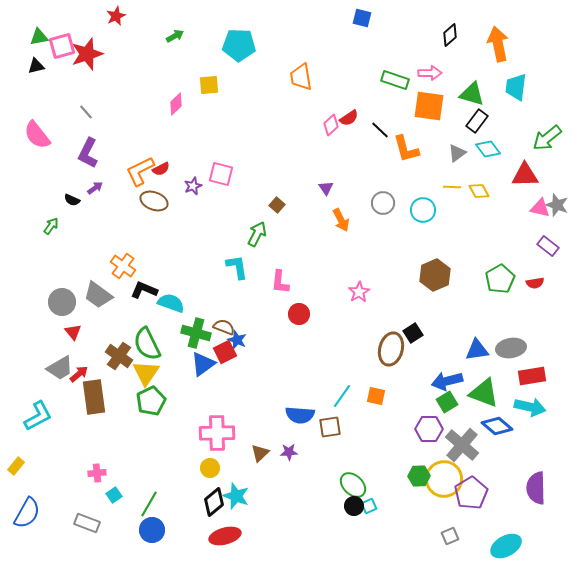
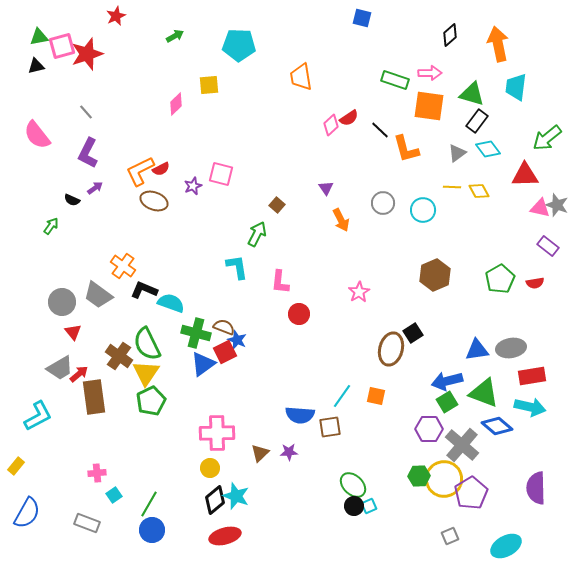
black diamond at (214, 502): moved 1 px right, 2 px up
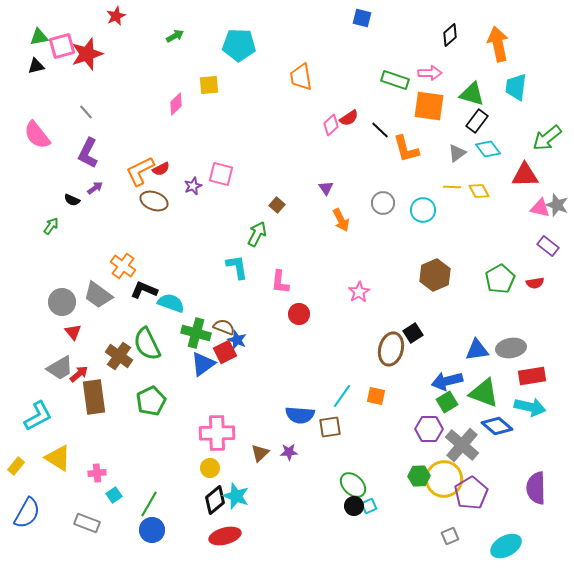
yellow triangle at (146, 373): moved 88 px left, 85 px down; rotated 32 degrees counterclockwise
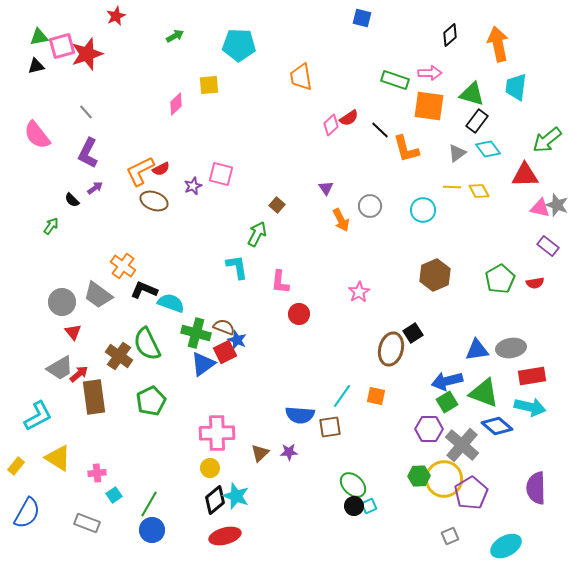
green arrow at (547, 138): moved 2 px down
black semicircle at (72, 200): rotated 21 degrees clockwise
gray circle at (383, 203): moved 13 px left, 3 px down
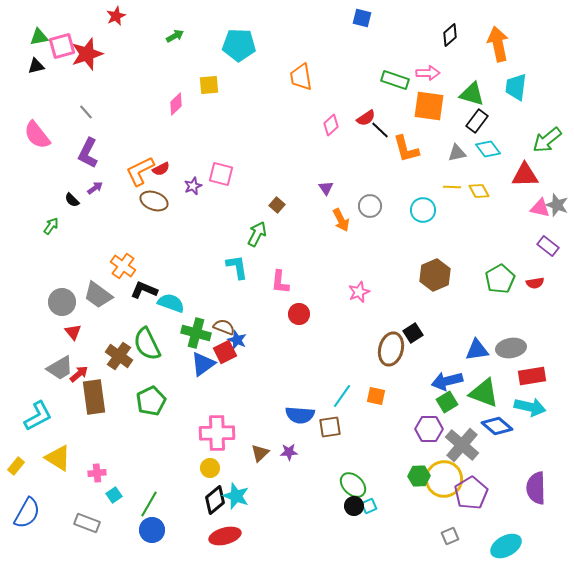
pink arrow at (430, 73): moved 2 px left
red semicircle at (349, 118): moved 17 px right
gray triangle at (457, 153): rotated 24 degrees clockwise
pink star at (359, 292): rotated 10 degrees clockwise
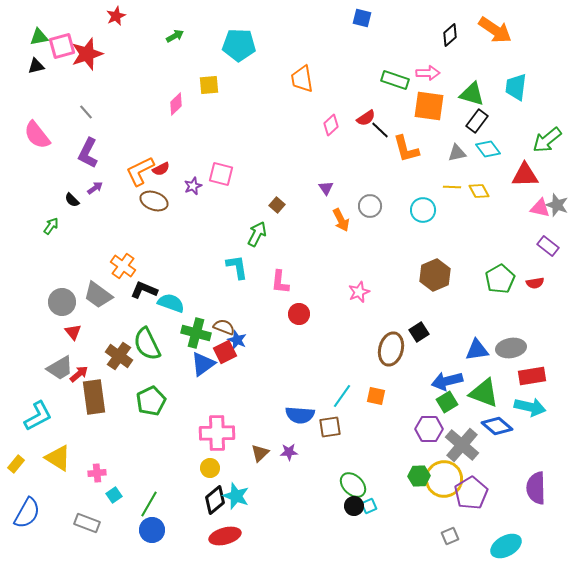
orange arrow at (498, 44): moved 3 px left, 14 px up; rotated 136 degrees clockwise
orange trapezoid at (301, 77): moved 1 px right, 2 px down
black square at (413, 333): moved 6 px right, 1 px up
yellow rectangle at (16, 466): moved 2 px up
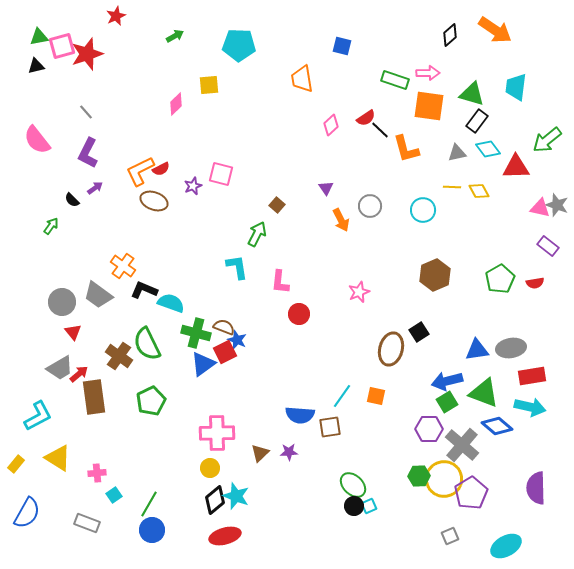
blue square at (362, 18): moved 20 px left, 28 px down
pink semicircle at (37, 135): moved 5 px down
red triangle at (525, 175): moved 9 px left, 8 px up
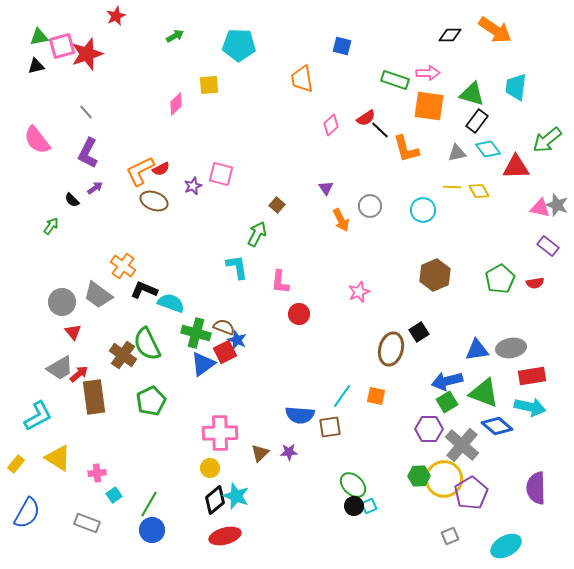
black diamond at (450, 35): rotated 40 degrees clockwise
brown cross at (119, 356): moved 4 px right, 1 px up
pink cross at (217, 433): moved 3 px right
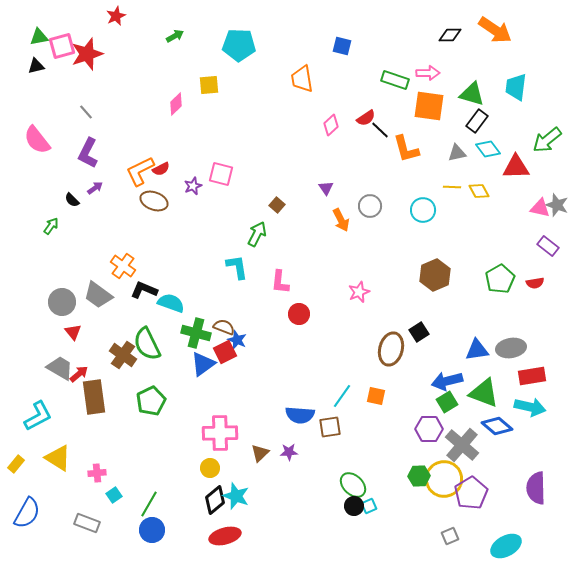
gray trapezoid at (60, 368): rotated 120 degrees counterclockwise
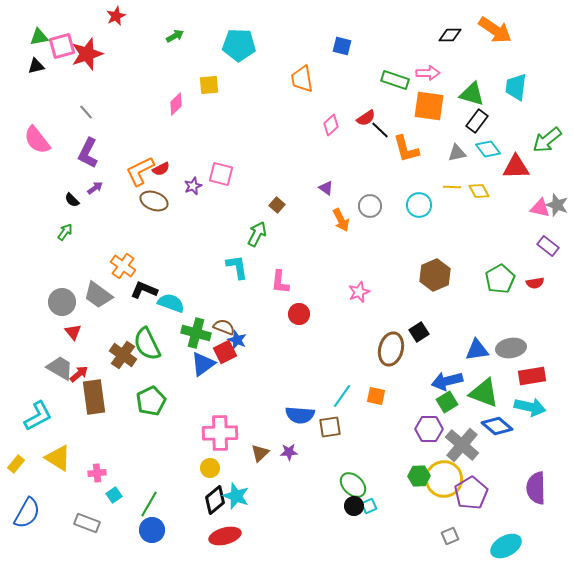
purple triangle at (326, 188): rotated 21 degrees counterclockwise
cyan circle at (423, 210): moved 4 px left, 5 px up
green arrow at (51, 226): moved 14 px right, 6 px down
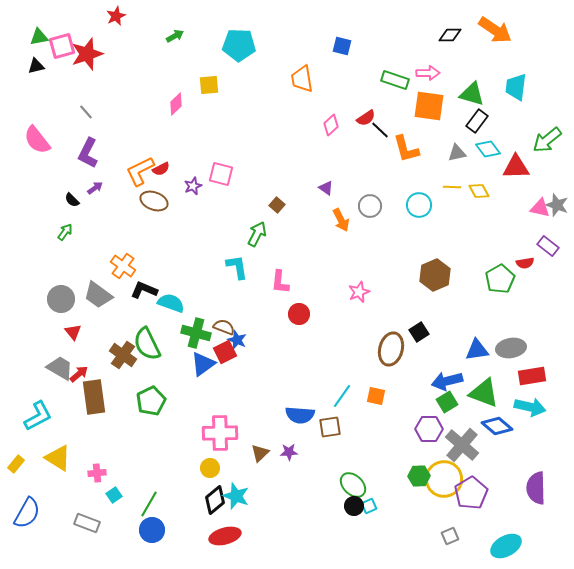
red semicircle at (535, 283): moved 10 px left, 20 px up
gray circle at (62, 302): moved 1 px left, 3 px up
